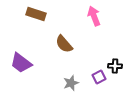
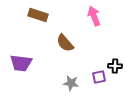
brown rectangle: moved 2 px right, 1 px down
brown semicircle: moved 1 px right, 1 px up
purple trapezoid: rotated 30 degrees counterclockwise
purple square: rotated 16 degrees clockwise
gray star: rotated 28 degrees clockwise
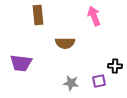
brown rectangle: rotated 66 degrees clockwise
brown semicircle: rotated 48 degrees counterclockwise
purple square: moved 4 px down
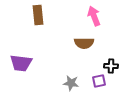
brown semicircle: moved 19 px right
black cross: moved 4 px left
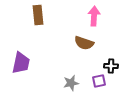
pink arrow: rotated 24 degrees clockwise
brown semicircle: rotated 18 degrees clockwise
purple trapezoid: rotated 85 degrees counterclockwise
gray star: rotated 21 degrees counterclockwise
